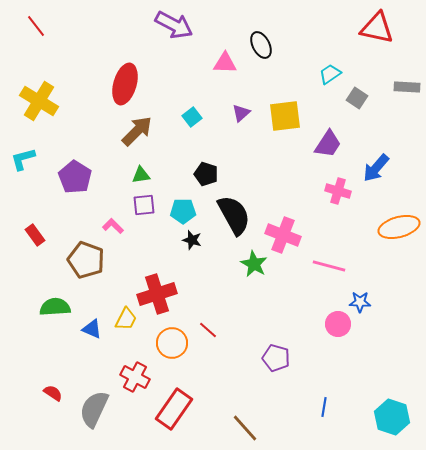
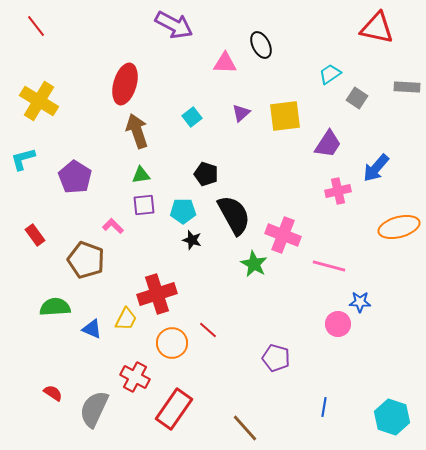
brown arrow at (137, 131): rotated 64 degrees counterclockwise
pink cross at (338, 191): rotated 30 degrees counterclockwise
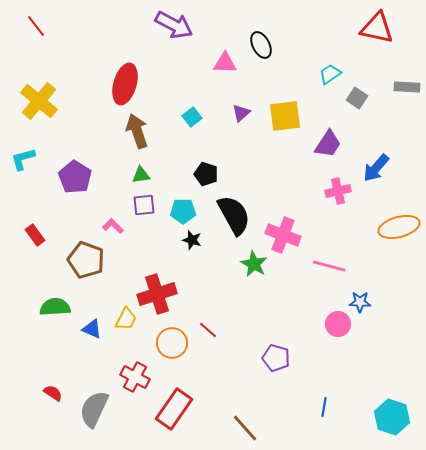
yellow cross at (39, 101): rotated 9 degrees clockwise
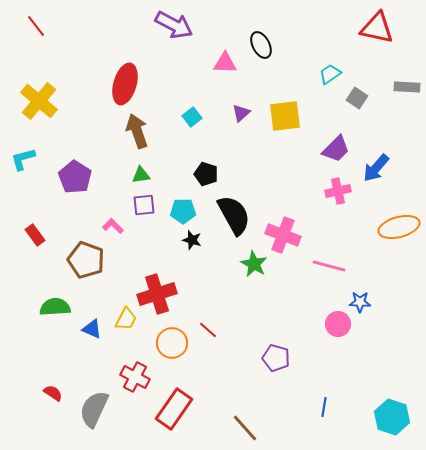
purple trapezoid at (328, 144): moved 8 px right, 5 px down; rotated 12 degrees clockwise
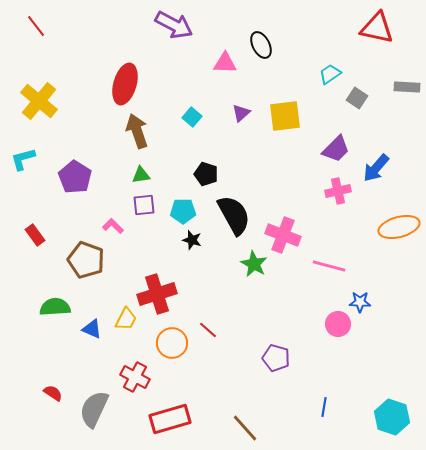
cyan square at (192, 117): rotated 12 degrees counterclockwise
red rectangle at (174, 409): moved 4 px left, 10 px down; rotated 39 degrees clockwise
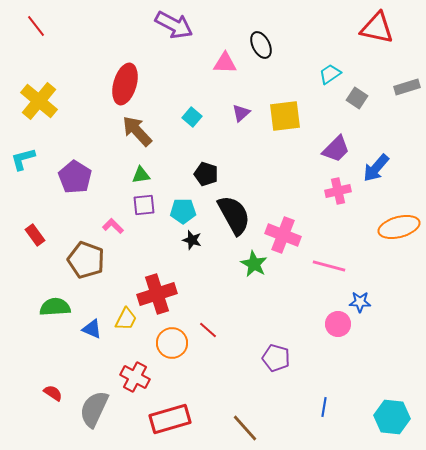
gray rectangle at (407, 87): rotated 20 degrees counterclockwise
brown arrow at (137, 131): rotated 24 degrees counterclockwise
cyan hexagon at (392, 417): rotated 12 degrees counterclockwise
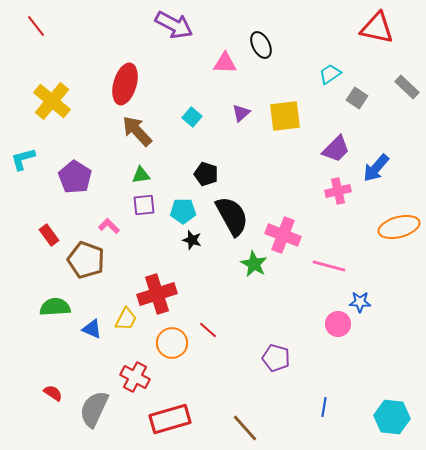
gray rectangle at (407, 87): rotated 60 degrees clockwise
yellow cross at (39, 101): moved 13 px right
black semicircle at (234, 215): moved 2 px left, 1 px down
pink L-shape at (113, 226): moved 4 px left
red rectangle at (35, 235): moved 14 px right
